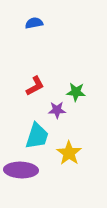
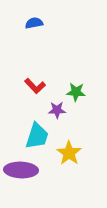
red L-shape: rotated 75 degrees clockwise
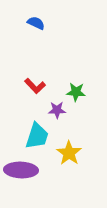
blue semicircle: moved 2 px right; rotated 36 degrees clockwise
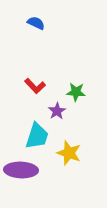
purple star: moved 1 px down; rotated 30 degrees counterclockwise
yellow star: rotated 15 degrees counterclockwise
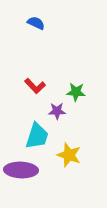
purple star: rotated 30 degrees clockwise
yellow star: moved 2 px down
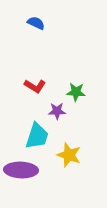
red L-shape: rotated 15 degrees counterclockwise
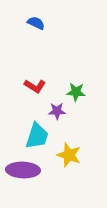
purple ellipse: moved 2 px right
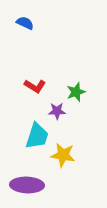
blue semicircle: moved 11 px left
green star: rotated 24 degrees counterclockwise
yellow star: moved 6 px left; rotated 10 degrees counterclockwise
purple ellipse: moved 4 px right, 15 px down
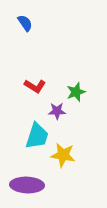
blue semicircle: rotated 30 degrees clockwise
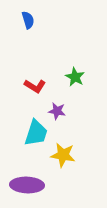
blue semicircle: moved 3 px right, 3 px up; rotated 18 degrees clockwise
green star: moved 1 px left, 15 px up; rotated 24 degrees counterclockwise
purple star: rotated 12 degrees clockwise
cyan trapezoid: moved 1 px left, 3 px up
